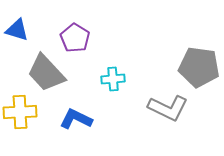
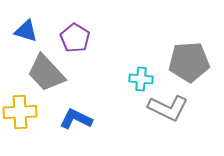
blue triangle: moved 9 px right, 1 px down
gray pentagon: moved 10 px left, 5 px up; rotated 12 degrees counterclockwise
cyan cross: moved 28 px right; rotated 10 degrees clockwise
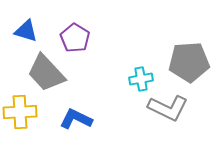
cyan cross: rotated 15 degrees counterclockwise
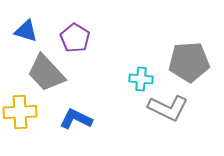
cyan cross: rotated 15 degrees clockwise
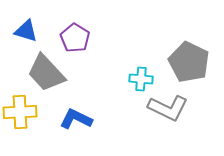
gray pentagon: rotated 30 degrees clockwise
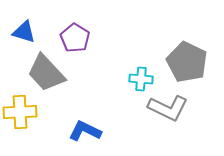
blue triangle: moved 2 px left, 1 px down
gray pentagon: moved 2 px left
blue L-shape: moved 9 px right, 12 px down
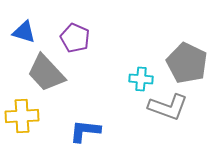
purple pentagon: rotated 8 degrees counterclockwise
gray pentagon: moved 1 px down
gray L-shape: moved 1 px up; rotated 6 degrees counterclockwise
yellow cross: moved 2 px right, 4 px down
blue L-shape: rotated 20 degrees counterclockwise
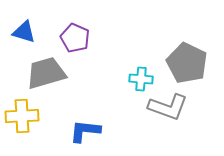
gray trapezoid: rotated 117 degrees clockwise
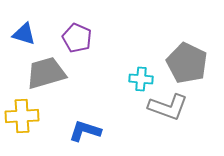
blue triangle: moved 2 px down
purple pentagon: moved 2 px right
blue L-shape: rotated 12 degrees clockwise
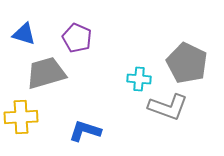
cyan cross: moved 2 px left
yellow cross: moved 1 px left, 1 px down
